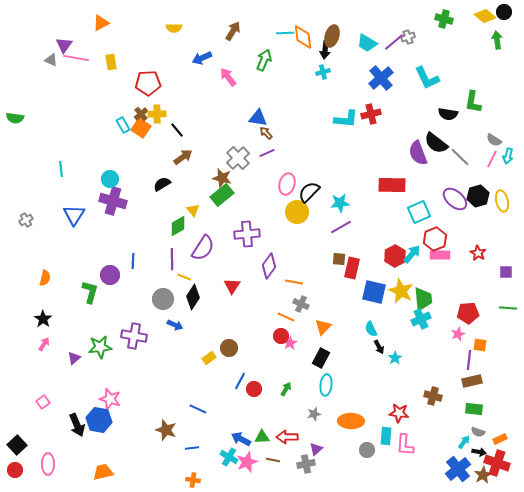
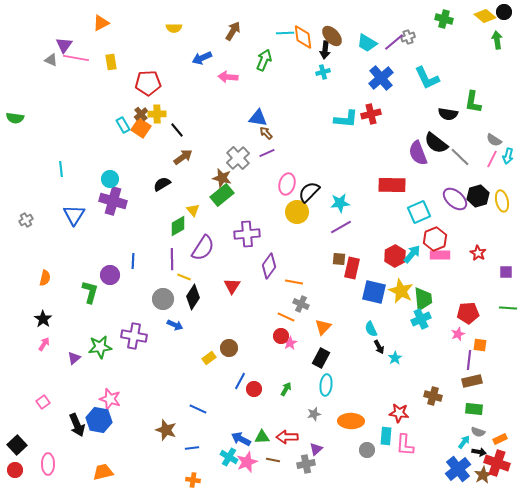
brown ellipse at (332, 36): rotated 60 degrees counterclockwise
pink arrow at (228, 77): rotated 48 degrees counterclockwise
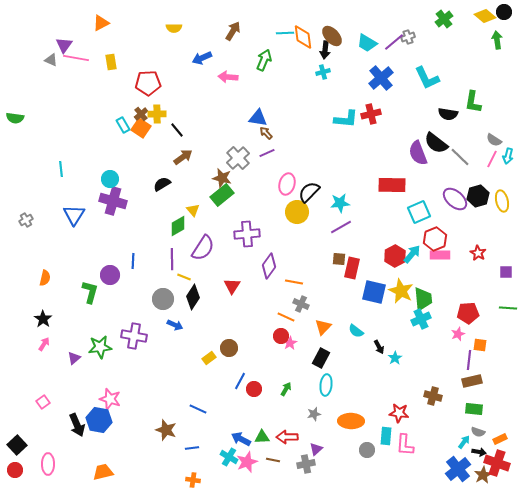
green cross at (444, 19): rotated 36 degrees clockwise
cyan semicircle at (371, 329): moved 15 px left, 2 px down; rotated 28 degrees counterclockwise
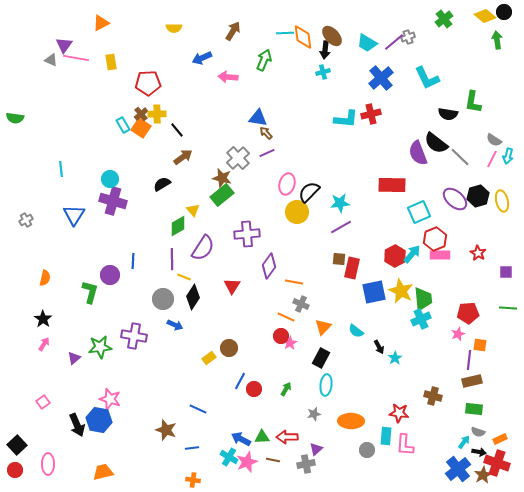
blue square at (374, 292): rotated 25 degrees counterclockwise
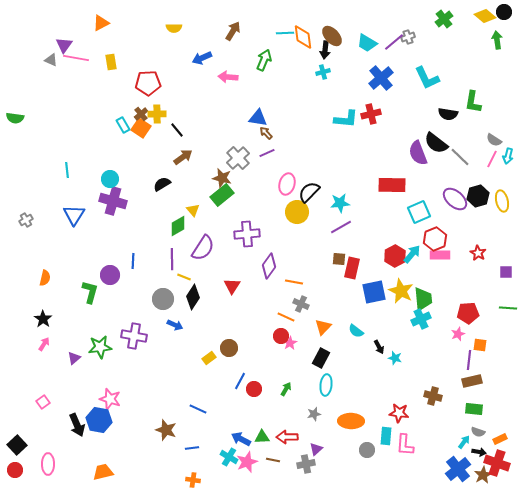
cyan line at (61, 169): moved 6 px right, 1 px down
cyan star at (395, 358): rotated 24 degrees counterclockwise
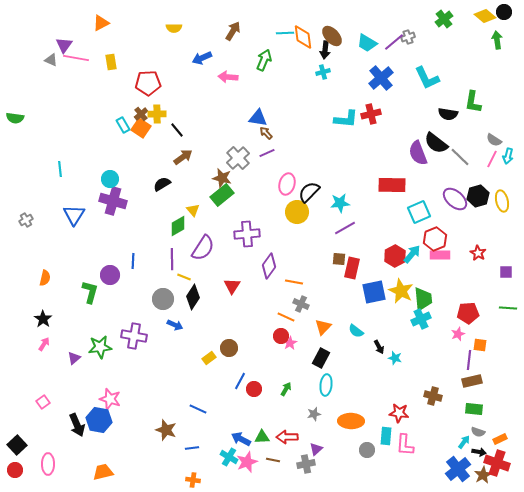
cyan line at (67, 170): moved 7 px left, 1 px up
purple line at (341, 227): moved 4 px right, 1 px down
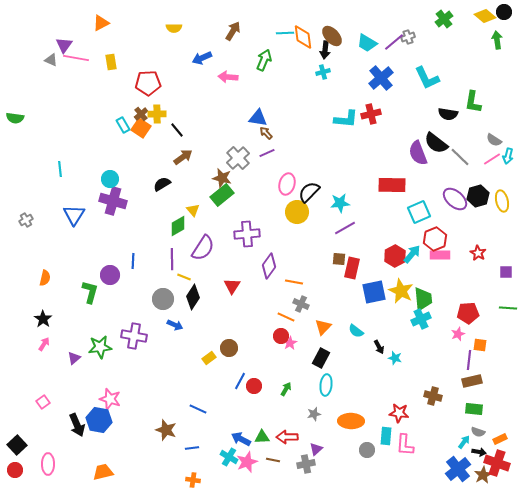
pink line at (492, 159): rotated 30 degrees clockwise
red circle at (254, 389): moved 3 px up
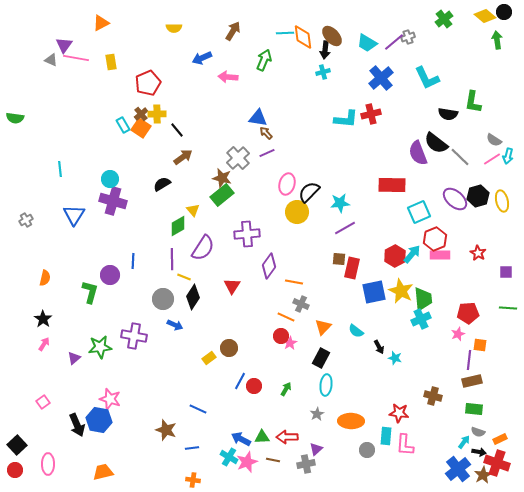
red pentagon at (148, 83): rotated 20 degrees counterclockwise
gray star at (314, 414): moved 3 px right; rotated 16 degrees counterclockwise
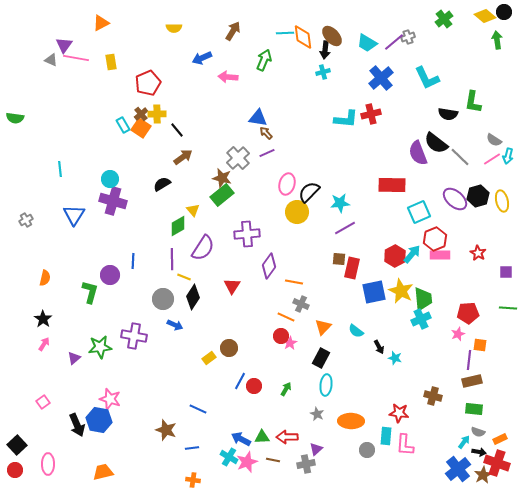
gray star at (317, 414): rotated 16 degrees counterclockwise
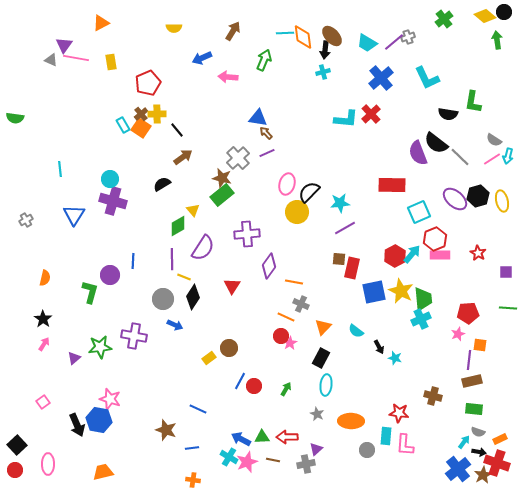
red cross at (371, 114): rotated 30 degrees counterclockwise
